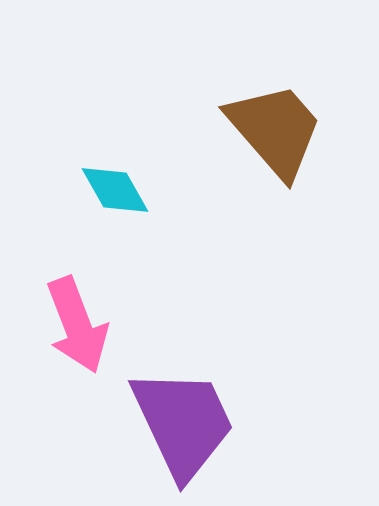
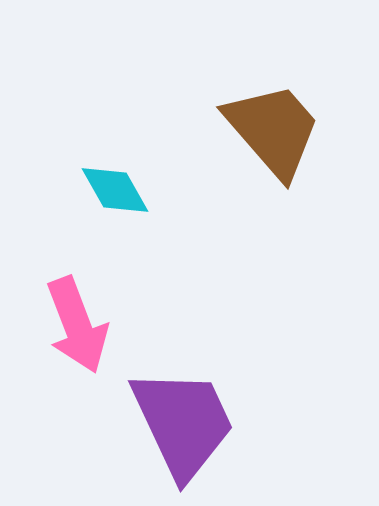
brown trapezoid: moved 2 px left
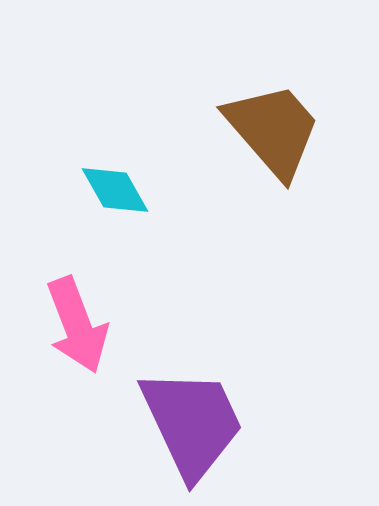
purple trapezoid: moved 9 px right
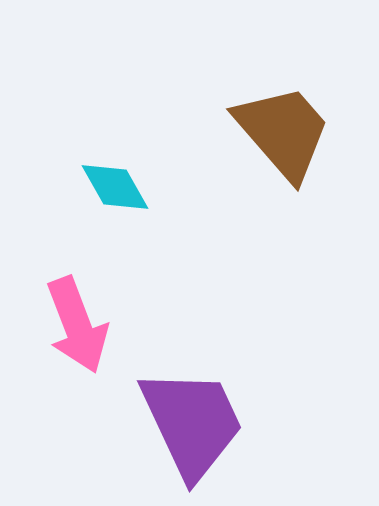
brown trapezoid: moved 10 px right, 2 px down
cyan diamond: moved 3 px up
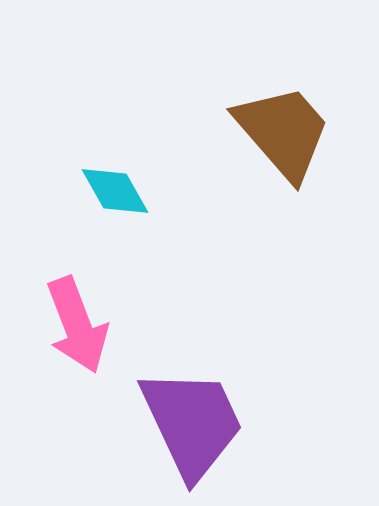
cyan diamond: moved 4 px down
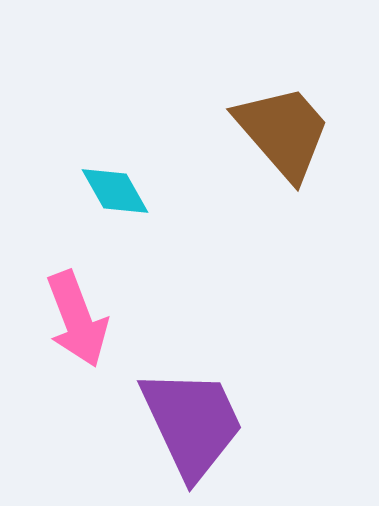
pink arrow: moved 6 px up
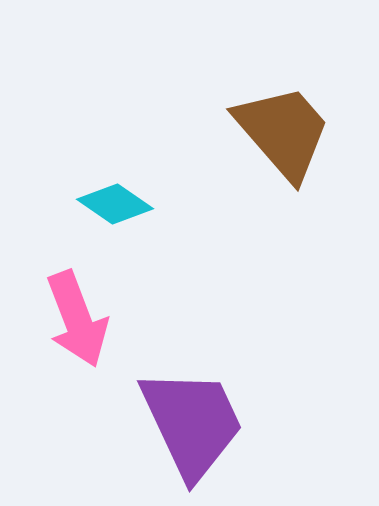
cyan diamond: moved 13 px down; rotated 26 degrees counterclockwise
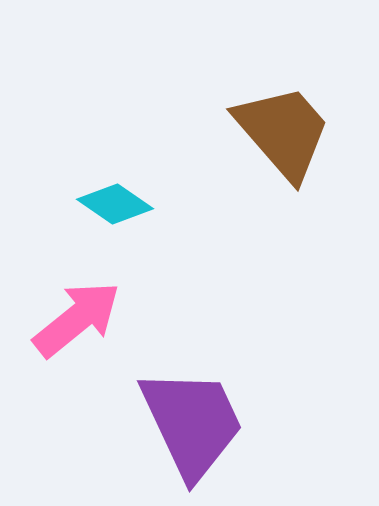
pink arrow: rotated 108 degrees counterclockwise
